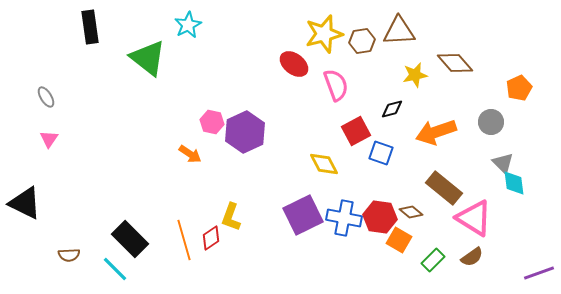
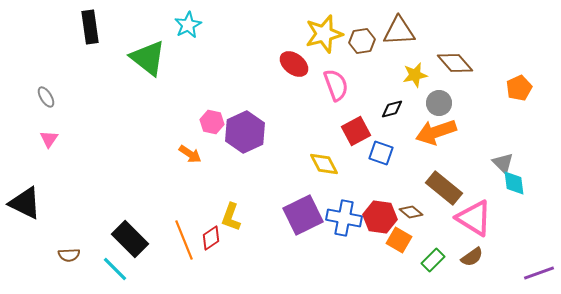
gray circle at (491, 122): moved 52 px left, 19 px up
orange line at (184, 240): rotated 6 degrees counterclockwise
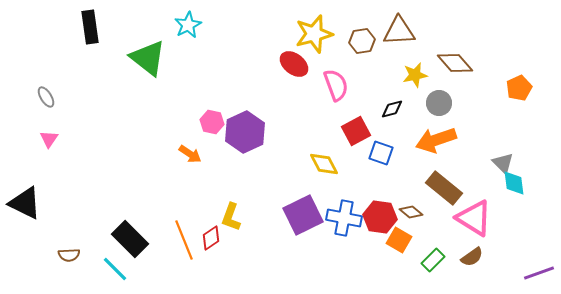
yellow star at (324, 34): moved 10 px left
orange arrow at (436, 132): moved 8 px down
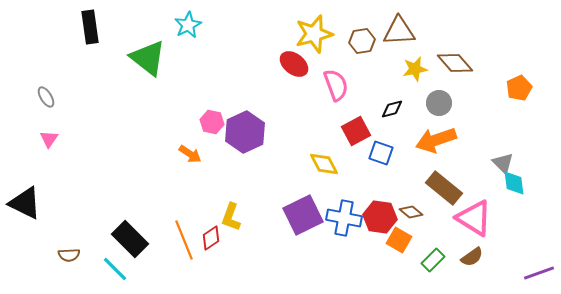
yellow star at (415, 75): moved 6 px up
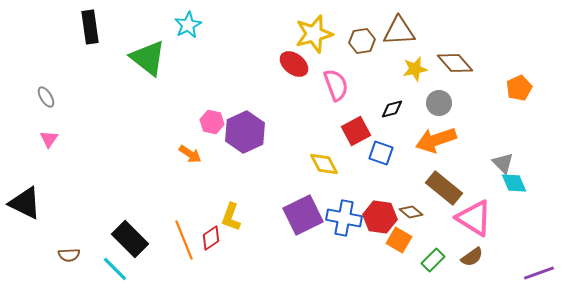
cyan diamond at (514, 183): rotated 16 degrees counterclockwise
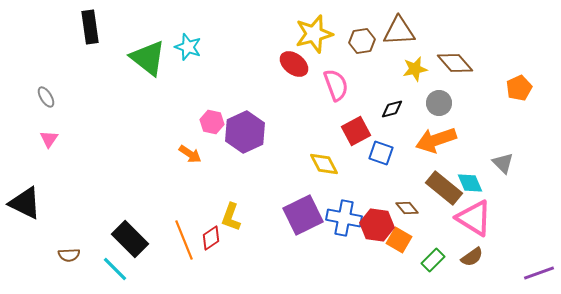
cyan star at (188, 25): moved 22 px down; rotated 24 degrees counterclockwise
cyan diamond at (514, 183): moved 44 px left
brown diamond at (411, 212): moved 4 px left, 4 px up; rotated 10 degrees clockwise
red hexagon at (380, 217): moved 3 px left, 8 px down
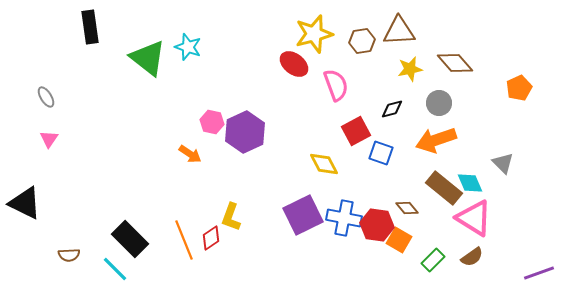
yellow star at (415, 69): moved 5 px left
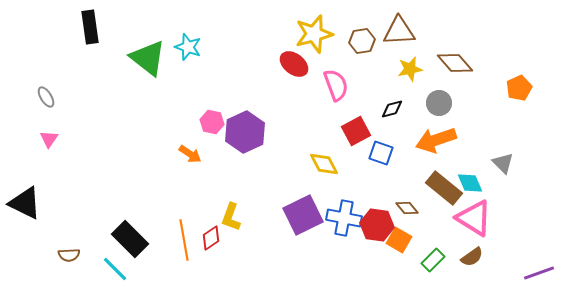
orange line at (184, 240): rotated 12 degrees clockwise
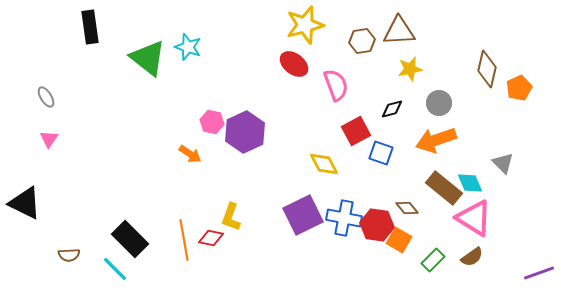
yellow star at (314, 34): moved 9 px left, 9 px up
brown diamond at (455, 63): moved 32 px right, 6 px down; rotated 54 degrees clockwise
red diamond at (211, 238): rotated 45 degrees clockwise
